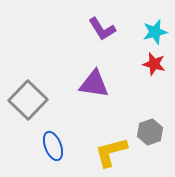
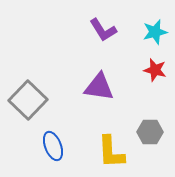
purple L-shape: moved 1 px right, 1 px down
red star: moved 1 px right, 6 px down
purple triangle: moved 5 px right, 3 px down
gray hexagon: rotated 20 degrees clockwise
yellow L-shape: rotated 78 degrees counterclockwise
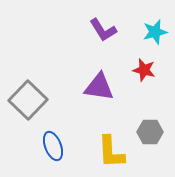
red star: moved 11 px left
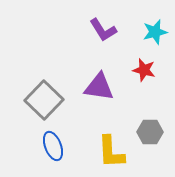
gray square: moved 16 px right
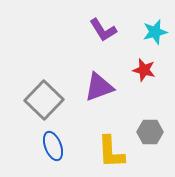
purple triangle: rotated 28 degrees counterclockwise
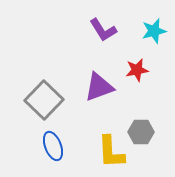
cyan star: moved 1 px left, 1 px up
red star: moved 7 px left; rotated 25 degrees counterclockwise
gray hexagon: moved 9 px left
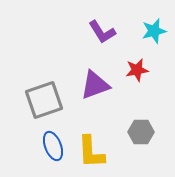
purple L-shape: moved 1 px left, 2 px down
purple triangle: moved 4 px left, 2 px up
gray square: rotated 27 degrees clockwise
yellow L-shape: moved 20 px left
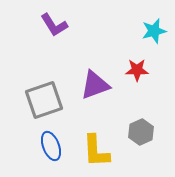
purple L-shape: moved 48 px left, 7 px up
red star: rotated 10 degrees clockwise
gray hexagon: rotated 25 degrees counterclockwise
blue ellipse: moved 2 px left
yellow L-shape: moved 5 px right, 1 px up
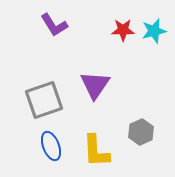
red star: moved 14 px left, 40 px up
purple triangle: rotated 36 degrees counterclockwise
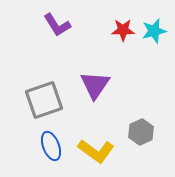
purple L-shape: moved 3 px right
yellow L-shape: rotated 51 degrees counterclockwise
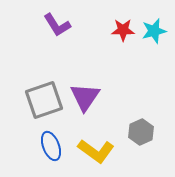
purple triangle: moved 10 px left, 12 px down
